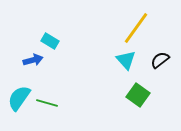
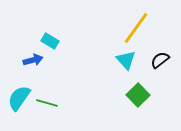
green square: rotated 10 degrees clockwise
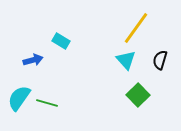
cyan rectangle: moved 11 px right
black semicircle: rotated 36 degrees counterclockwise
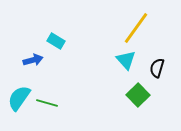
cyan rectangle: moved 5 px left
black semicircle: moved 3 px left, 8 px down
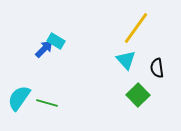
blue arrow: moved 11 px right, 11 px up; rotated 30 degrees counterclockwise
black semicircle: rotated 24 degrees counterclockwise
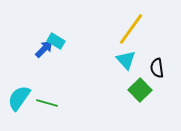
yellow line: moved 5 px left, 1 px down
green square: moved 2 px right, 5 px up
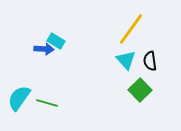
blue arrow: rotated 48 degrees clockwise
black semicircle: moved 7 px left, 7 px up
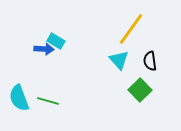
cyan triangle: moved 7 px left
cyan semicircle: rotated 56 degrees counterclockwise
green line: moved 1 px right, 2 px up
